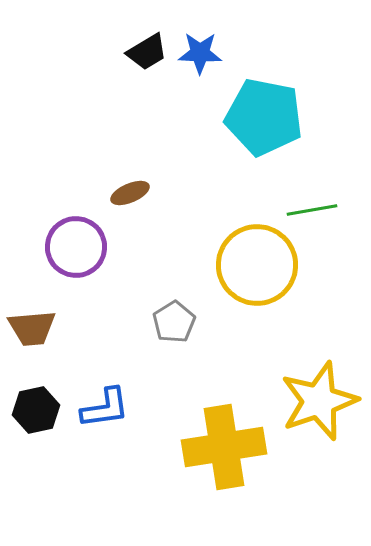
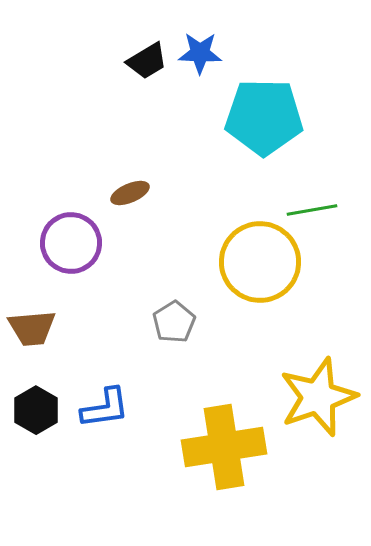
black trapezoid: moved 9 px down
cyan pentagon: rotated 10 degrees counterclockwise
purple circle: moved 5 px left, 4 px up
yellow circle: moved 3 px right, 3 px up
yellow star: moved 1 px left, 4 px up
black hexagon: rotated 18 degrees counterclockwise
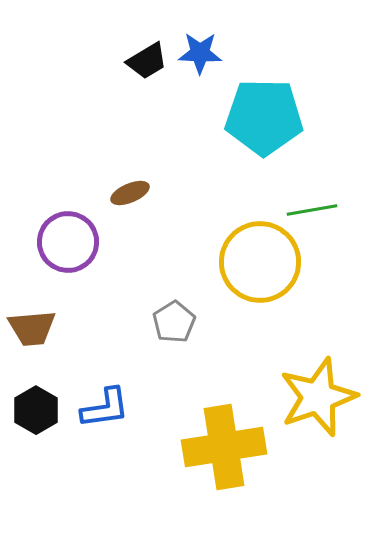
purple circle: moved 3 px left, 1 px up
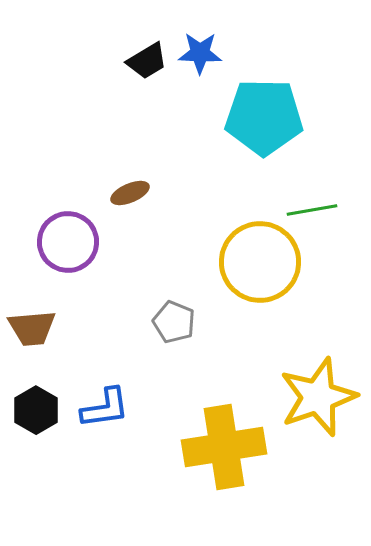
gray pentagon: rotated 18 degrees counterclockwise
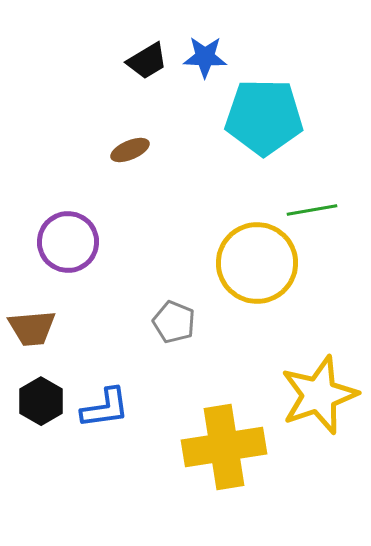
blue star: moved 5 px right, 4 px down
brown ellipse: moved 43 px up
yellow circle: moved 3 px left, 1 px down
yellow star: moved 1 px right, 2 px up
black hexagon: moved 5 px right, 9 px up
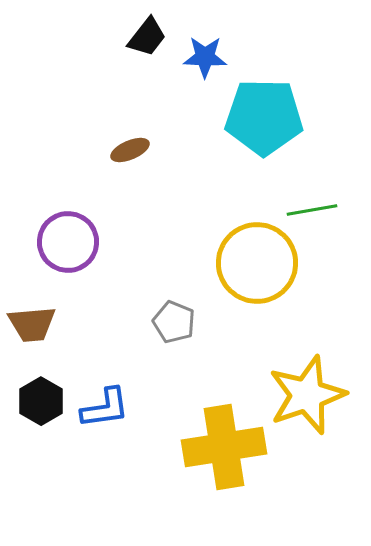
black trapezoid: moved 24 px up; rotated 21 degrees counterclockwise
brown trapezoid: moved 4 px up
yellow star: moved 12 px left
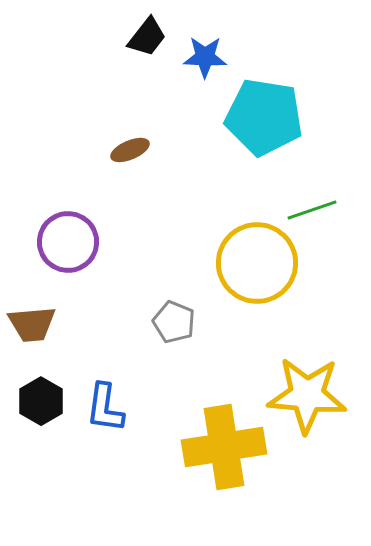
cyan pentagon: rotated 8 degrees clockwise
green line: rotated 9 degrees counterclockwise
yellow star: rotated 24 degrees clockwise
blue L-shape: rotated 106 degrees clockwise
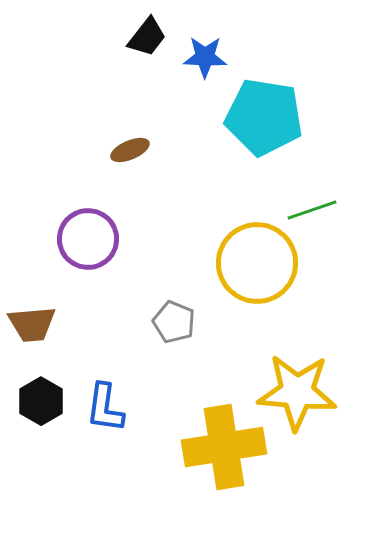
purple circle: moved 20 px right, 3 px up
yellow star: moved 10 px left, 3 px up
